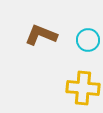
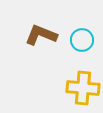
cyan circle: moved 6 px left
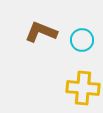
brown L-shape: moved 3 px up
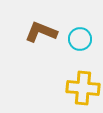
cyan circle: moved 2 px left, 1 px up
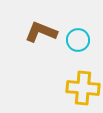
cyan circle: moved 2 px left, 1 px down
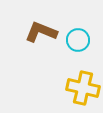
yellow cross: rotated 8 degrees clockwise
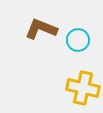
brown L-shape: moved 3 px up
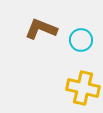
cyan circle: moved 3 px right
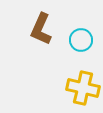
brown L-shape: rotated 88 degrees counterclockwise
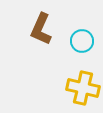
cyan circle: moved 1 px right, 1 px down
